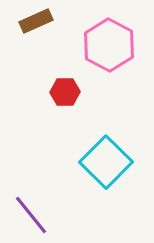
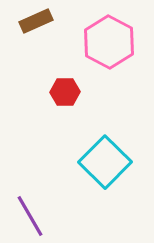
pink hexagon: moved 3 px up
cyan square: moved 1 px left
purple line: moved 1 px left, 1 px down; rotated 9 degrees clockwise
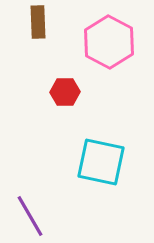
brown rectangle: moved 2 px right, 1 px down; rotated 68 degrees counterclockwise
cyan square: moved 4 px left; rotated 33 degrees counterclockwise
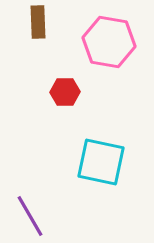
pink hexagon: rotated 18 degrees counterclockwise
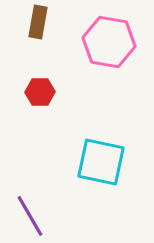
brown rectangle: rotated 12 degrees clockwise
red hexagon: moved 25 px left
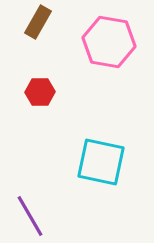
brown rectangle: rotated 20 degrees clockwise
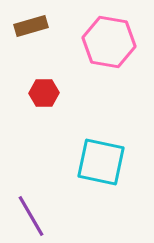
brown rectangle: moved 7 px left, 4 px down; rotated 44 degrees clockwise
red hexagon: moved 4 px right, 1 px down
purple line: moved 1 px right
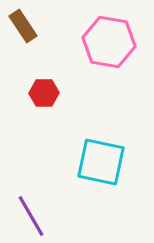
brown rectangle: moved 8 px left; rotated 72 degrees clockwise
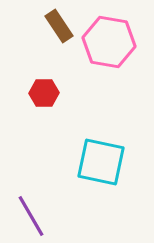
brown rectangle: moved 36 px right
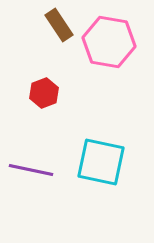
brown rectangle: moved 1 px up
red hexagon: rotated 20 degrees counterclockwise
purple line: moved 46 px up; rotated 48 degrees counterclockwise
